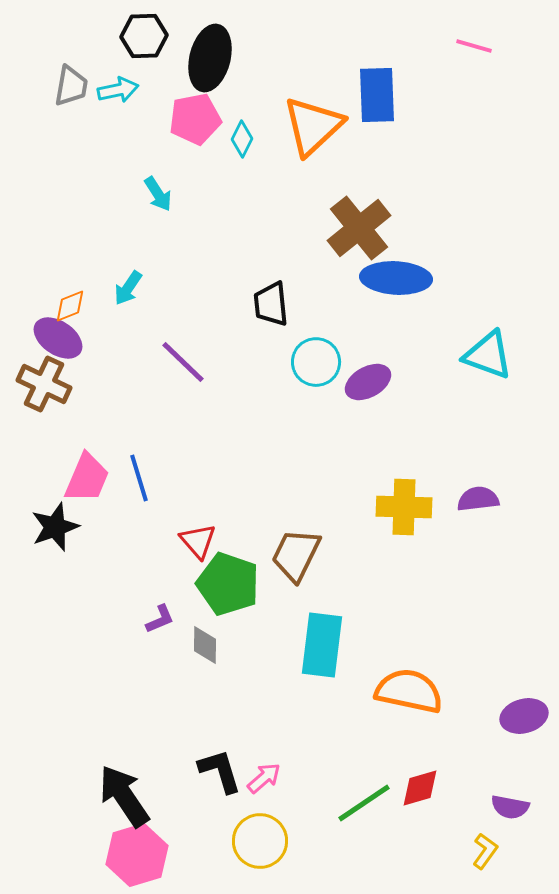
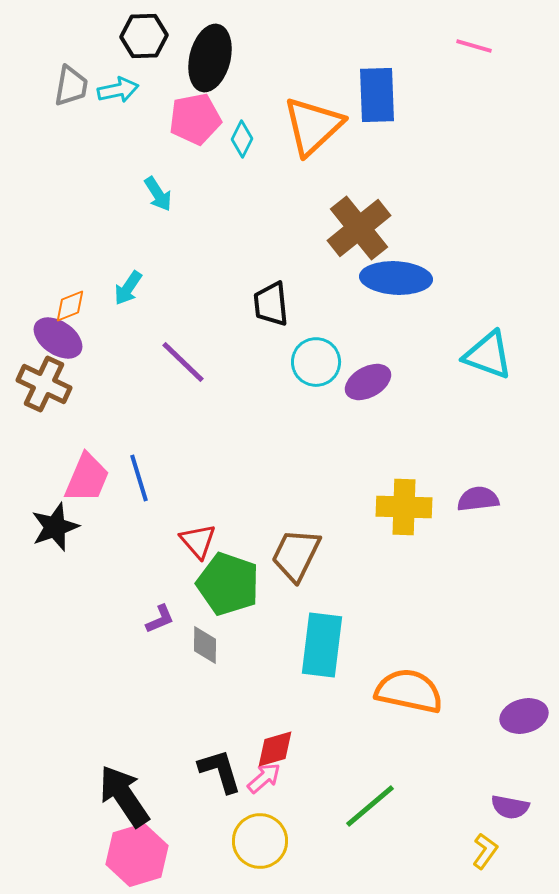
red diamond at (420, 788): moved 145 px left, 39 px up
green line at (364, 803): moved 6 px right, 3 px down; rotated 6 degrees counterclockwise
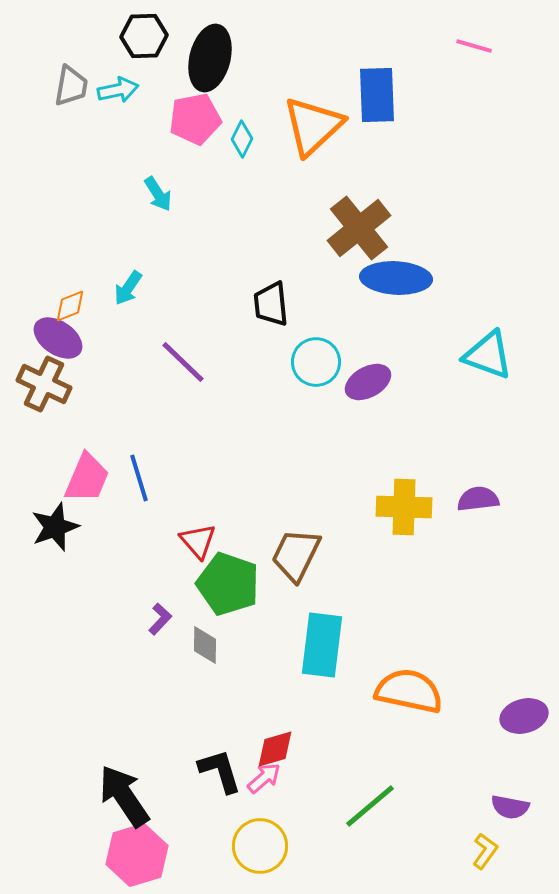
purple L-shape at (160, 619): rotated 24 degrees counterclockwise
yellow circle at (260, 841): moved 5 px down
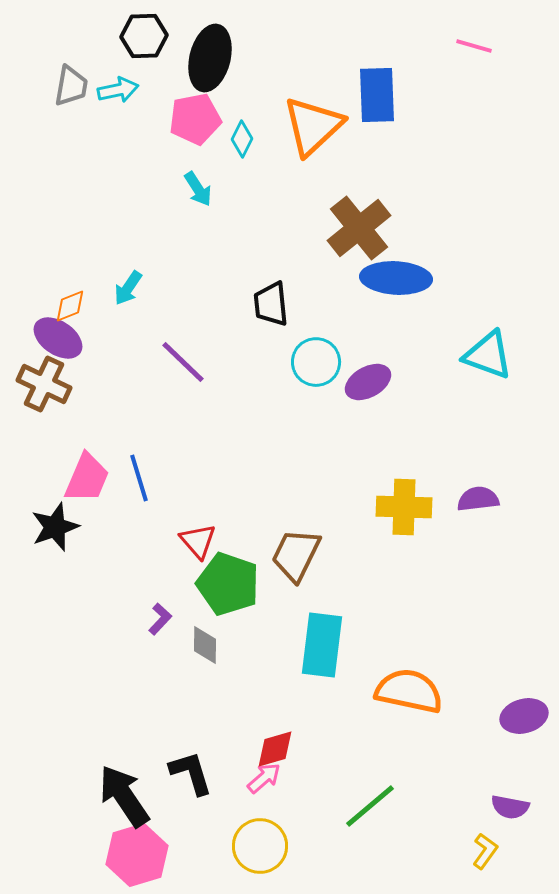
cyan arrow at (158, 194): moved 40 px right, 5 px up
black L-shape at (220, 771): moved 29 px left, 2 px down
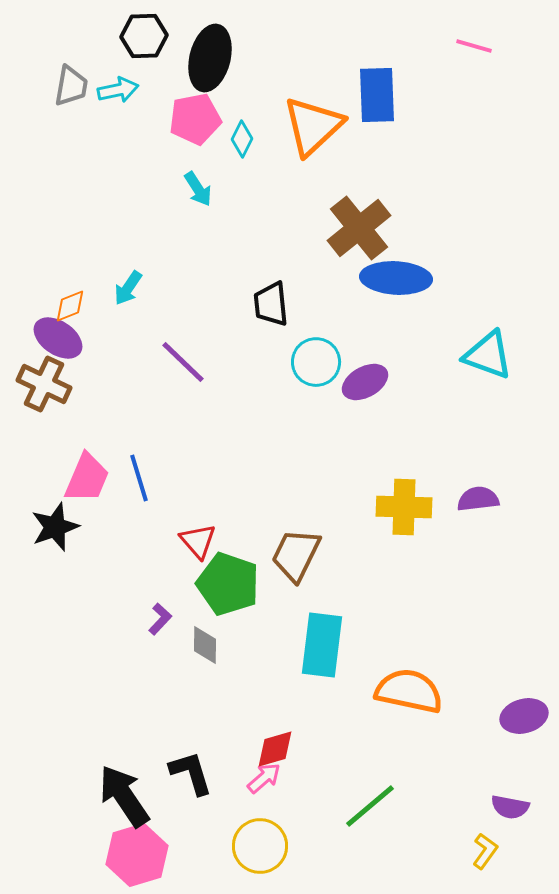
purple ellipse at (368, 382): moved 3 px left
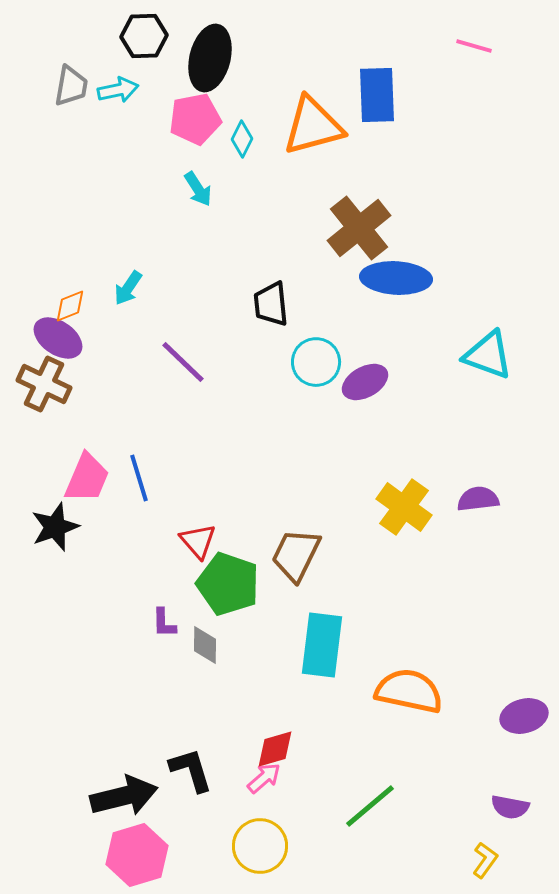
orange triangle at (313, 126): rotated 28 degrees clockwise
yellow cross at (404, 507): rotated 34 degrees clockwise
purple L-shape at (160, 619): moved 4 px right, 4 px down; rotated 136 degrees clockwise
black L-shape at (191, 773): moved 3 px up
black arrow at (124, 796): rotated 110 degrees clockwise
yellow L-shape at (485, 851): moved 9 px down
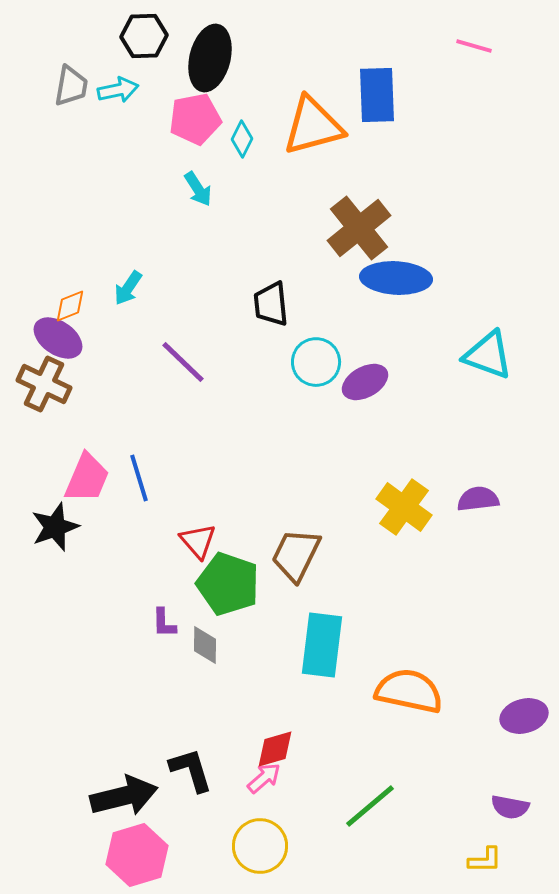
yellow L-shape at (485, 860): rotated 54 degrees clockwise
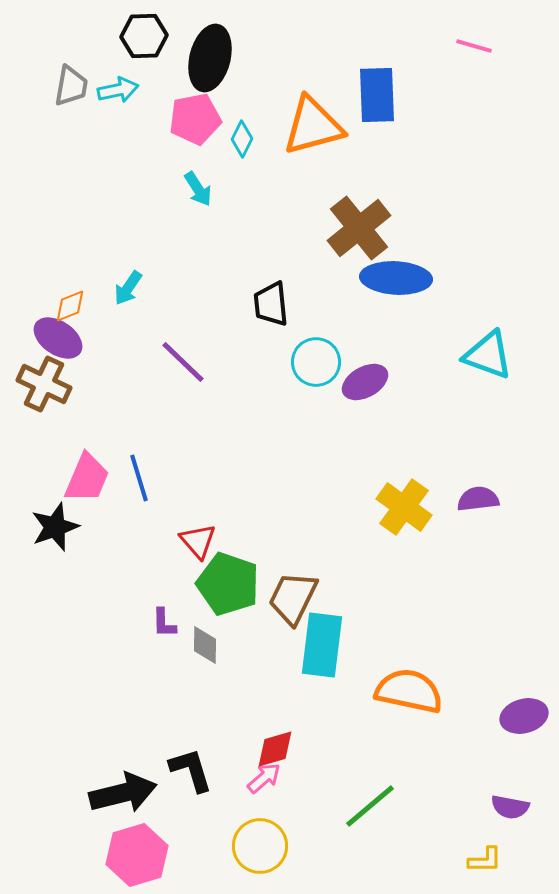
brown trapezoid at (296, 555): moved 3 px left, 43 px down
black arrow at (124, 796): moved 1 px left, 3 px up
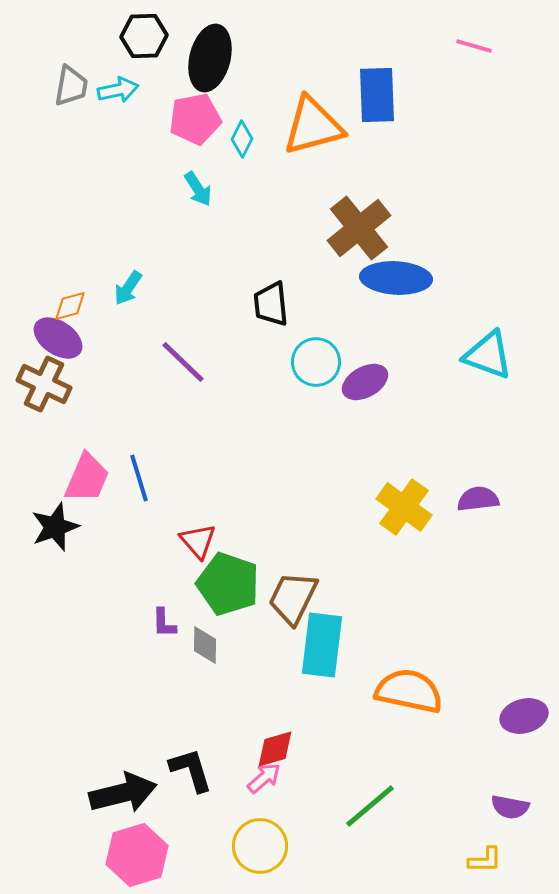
orange diamond at (70, 306): rotated 6 degrees clockwise
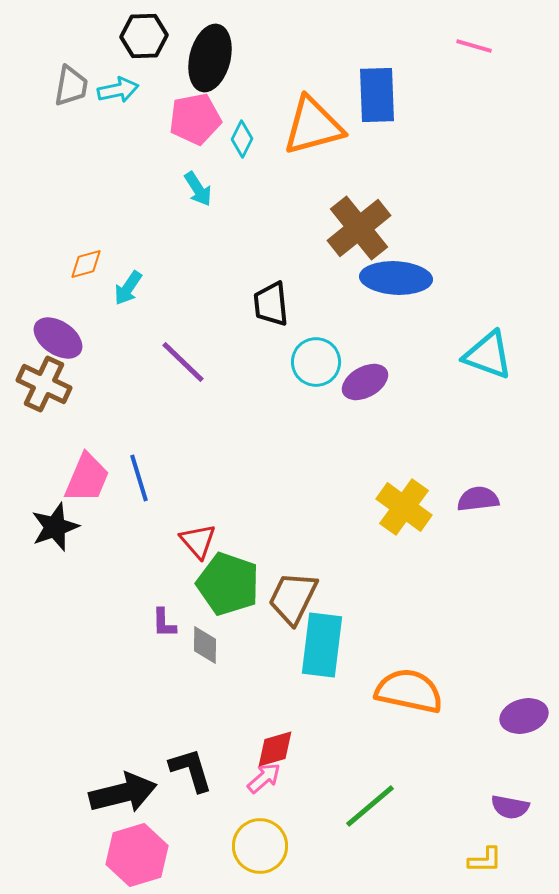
orange diamond at (70, 306): moved 16 px right, 42 px up
